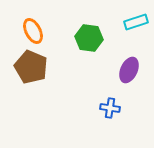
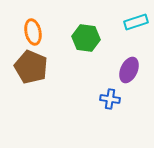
orange ellipse: moved 1 px down; rotated 15 degrees clockwise
green hexagon: moved 3 px left
blue cross: moved 9 px up
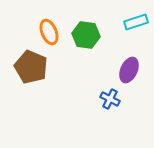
orange ellipse: moved 16 px right; rotated 10 degrees counterclockwise
green hexagon: moved 3 px up
blue cross: rotated 18 degrees clockwise
